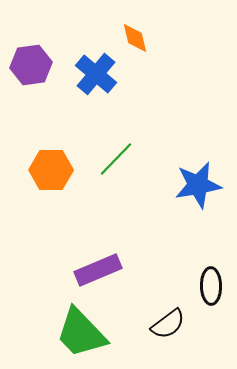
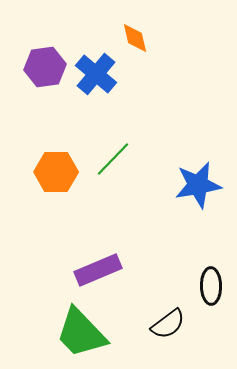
purple hexagon: moved 14 px right, 2 px down
green line: moved 3 px left
orange hexagon: moved 5 px right, 2 px down
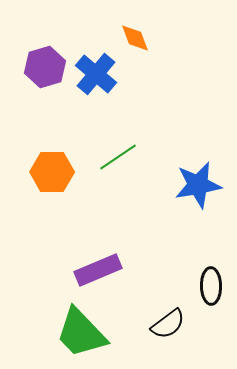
orange diamond: rotated 8 degrees counterclockwise
purple hexagon: rotated 9 degrees counterclockwise
green line: moved 5 px right, 2 px up; rotated 12 degrees clockwise
orange hexagon: moved 4 px left
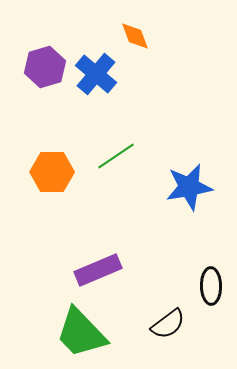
orange diamond: moved 2 px up
green line: moved 2 px left, 1 px up
blue star: moved 9 px left, 2 px down
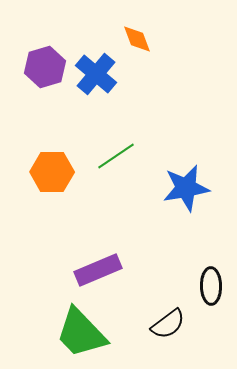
orange diamond: moved 2 px right, 3 px down
blue star: moved 3 px left, 1 px down
